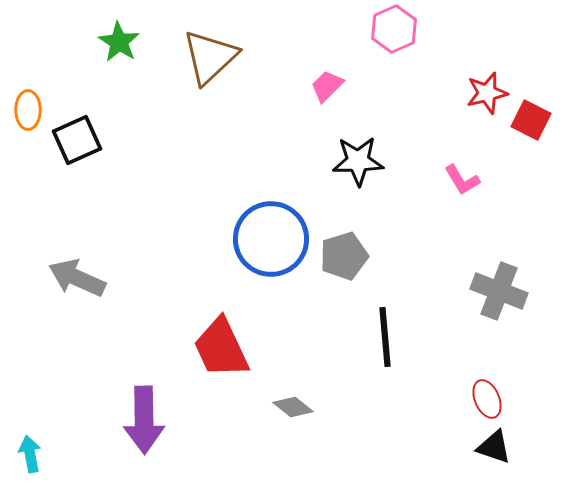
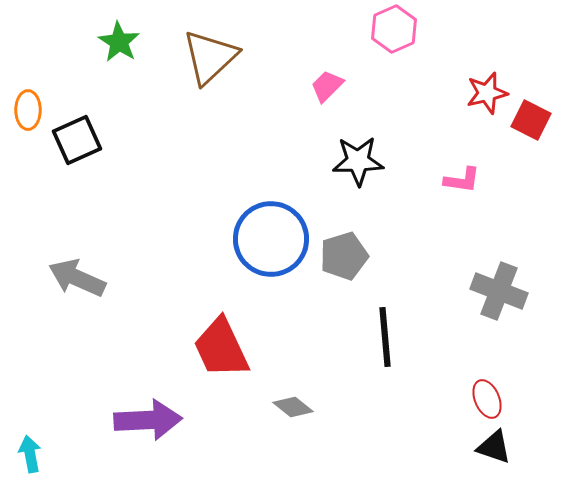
pink L-shape: rotated 51 degrees counterclockwise
purple arrow: moved 4 px right; rotated 92 degrees counterclockwise
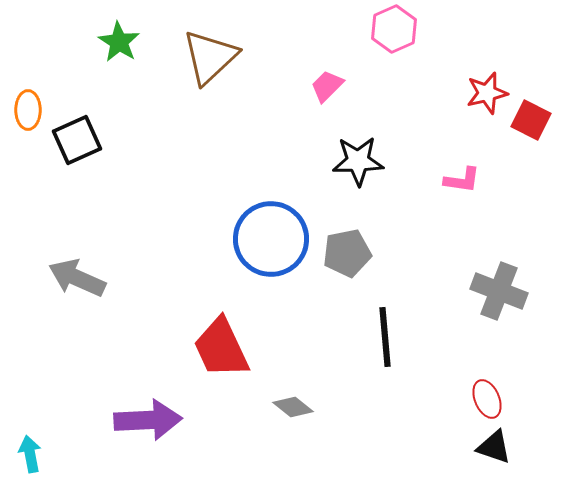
gray pentagon: moved 3 px right, 3 px up; rotated 6 degrees clockwise
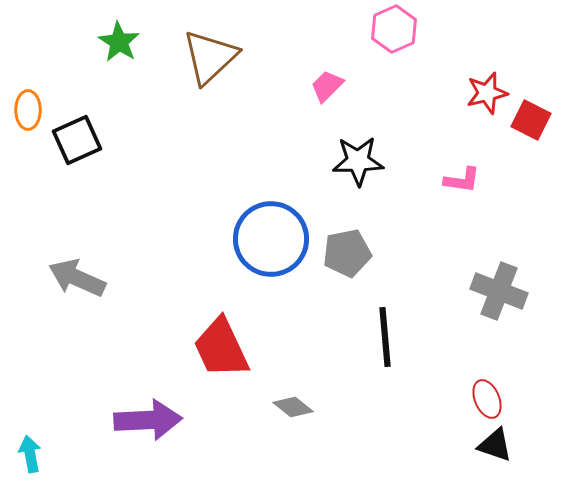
black triangle: moved 1 px right, 2 px up
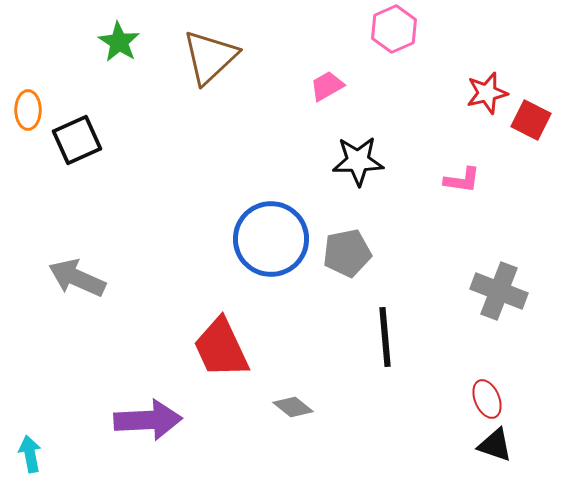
pink trapezoid: rotated 15 degrees clockwise
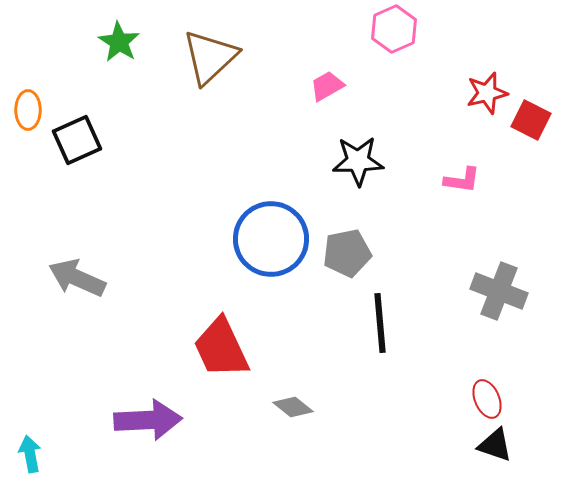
black line: moved 5 px left, 14 px up
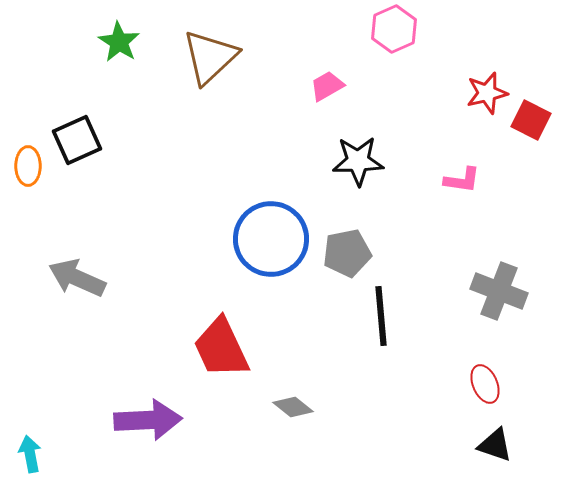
orange ellipse: moved 56 px down
black line: moved 1 px right, 7 px up
red ellipse: moved 2 px left, 15 px up
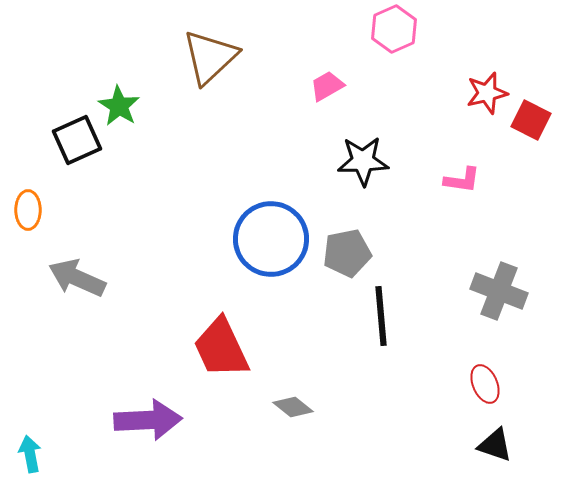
green star: moved 64 px down
black star: moved 5 px right
orange ellipse: moved 44 px down
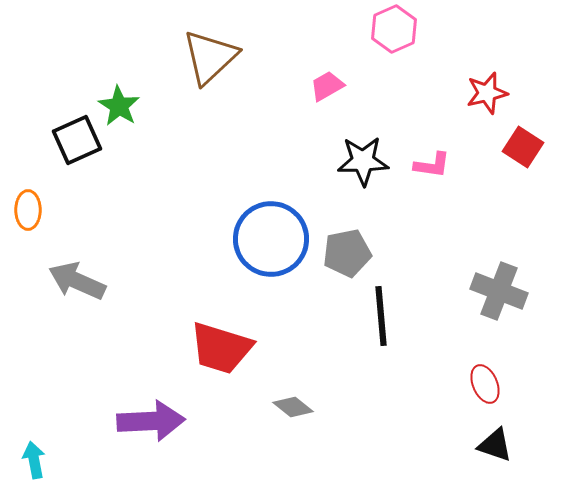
red square: moved 8 px left, 27 px down; rotated 6 degrees clockwise
pink L-shape: moved 30 px left, 15 px up
gray arrow: moved 3 px down
red trapezoid: rotated 48 degrees counterclockwise
purple arrow: moved 3 px right, 1 px down
cyan arrow: moved 4 px right, 6 px down
